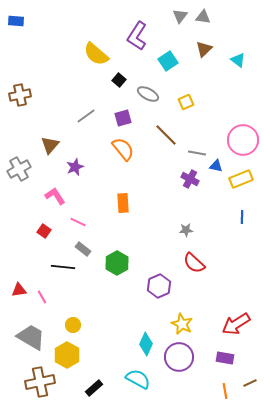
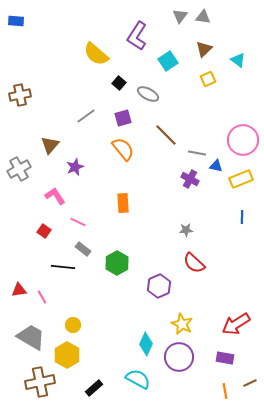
black square at (119, 80): moved 3 px down
yellow square at (186, 102): moved 22 px right, 23 px up
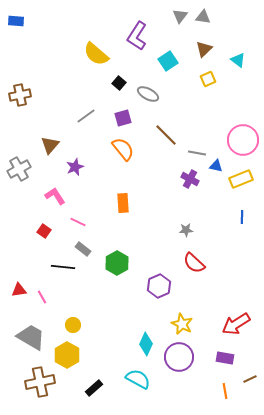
brown line at (250, 383): moved 4 px up
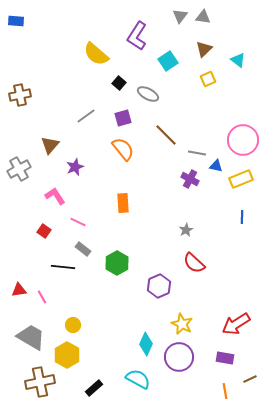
gray star at (186, 230): rotated 24 degrees counterclockwise
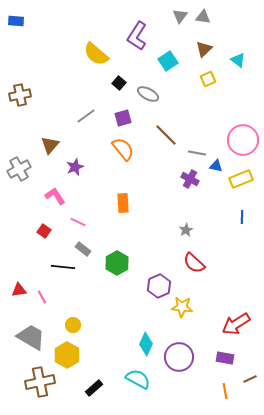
yellow star at (182, 324): moved 17 px up; rotated 20 degrees counterclockwise
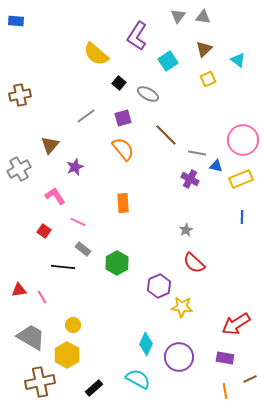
gray triangle at (180, 16): moved 2 px left
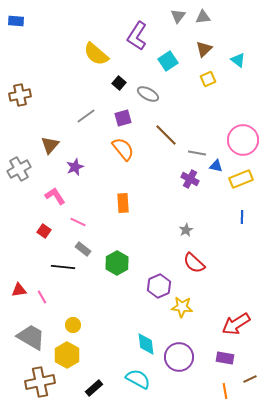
gray triangle at (203, 17): rotated 14 degrees counterclockwise
cyan diamond at (146, 344): rotated 30 degrees counterclockwise
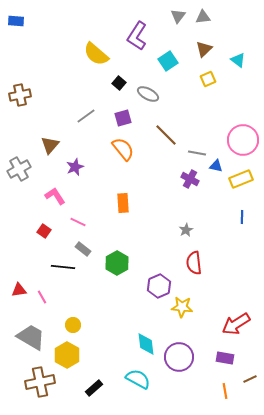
red semicircle at (194, 263): rotated 40 degrees clockwise
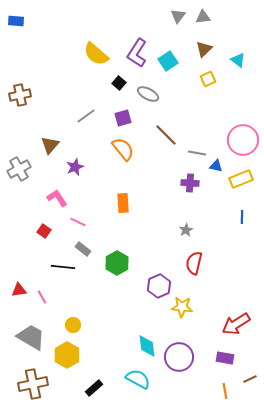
purple L-shape at (137, 36): moved 17 px down
purple cross at (190, 179): moved 4 px down; rotated 24 degrees counterclockwise
pink L-shape at (55, 196): moved 2 px right, 2 px down
red semicircle at (194, 263): rotated 20 degrees clockwise
cyan diamond at (146, 344): moved 1 px right, 2 px down
brown cross at (40, 382): moved 7 px left, 2 px down
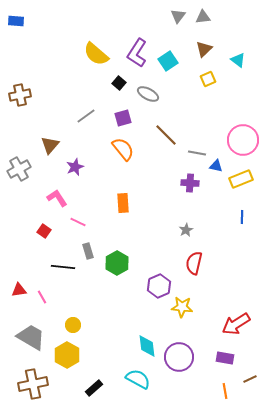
gray rectangle at (83, 249): moved 5 px right, 2 px down; rotated 35 degrees clockwise
